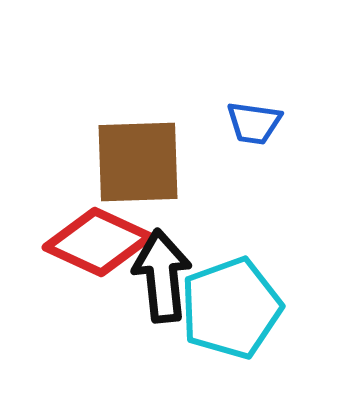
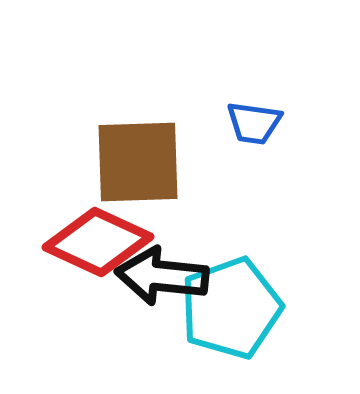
black arrow: rotated 78 degrees counterclockwise
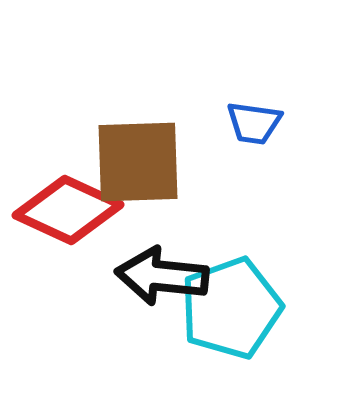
red diamond: moved 30 px left, 32 px up
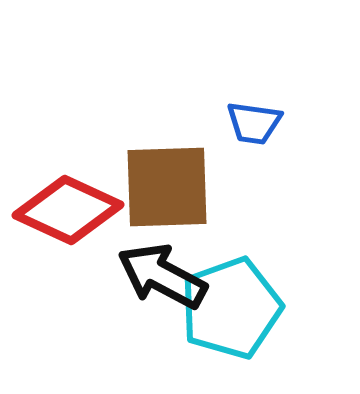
brown square: moved 29 px right, 25 px down
black arrow: rotated 22 degrees clockwise
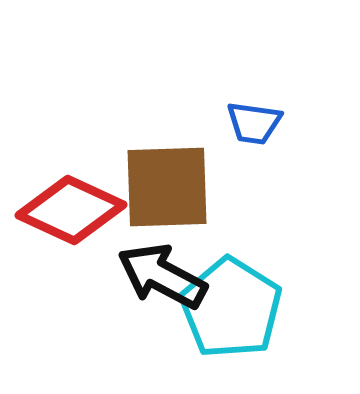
red diamond: moved 3 px right
cyan pentagon: rotated 20 degrees counterclockwise
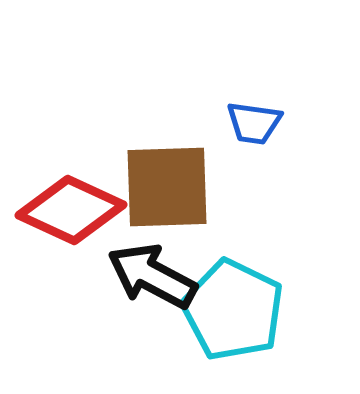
black arrow: moved 10 px left
cyan pentagon: moved 2 px right, 2 px down; rotated 6 degrees counterclockwise
